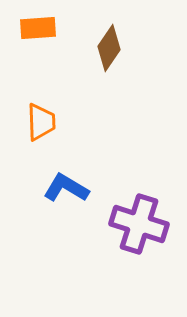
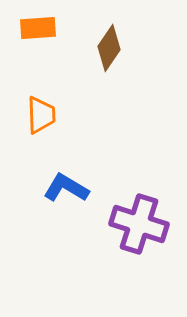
orange trapezoid: moved 7 px up
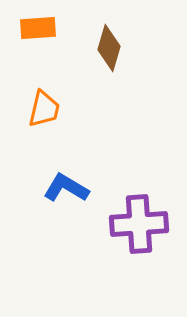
brown diamond: rotated 18 degrees counterclockwise
orange trapezoid: moved 3 px right, 6 px up; rotated 15 degrees clockwise
purple cross: rotated 22 degrees counterclockwise
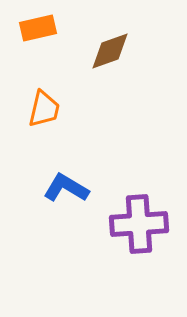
orange rectangle: rotated 9 degrees counterclockwise
brown diamond: moved 1 px right, 3 px down; rotated 54 degrees clockwise
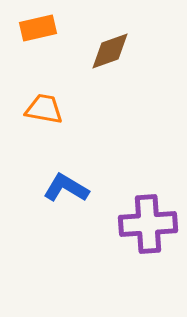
orange trapezoid: rotated 93 degrees counterclockwise
purple cross: moved 9 px right
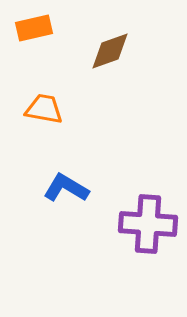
orange rectangle: moved 4 px left
purple cross: rotated 8 degrees clockwise
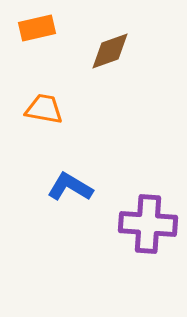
orange rectangle: moved 3 px right
blue L-shape: moved 4 px right, 1 px up
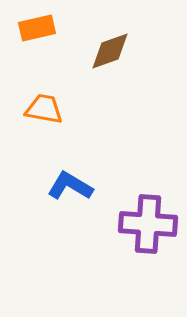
blue L-shape: moved 1 px up
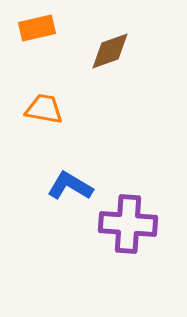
purple cross: moved 20 px left
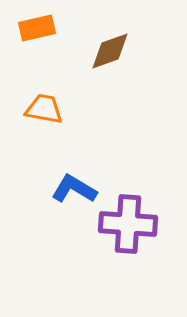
blue L-shape: moved 4 px right, 3 px down
